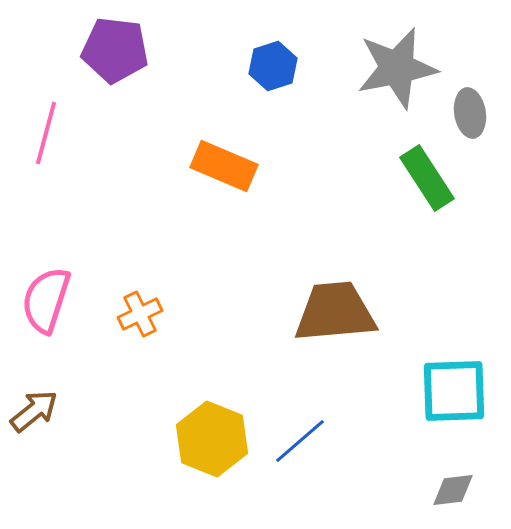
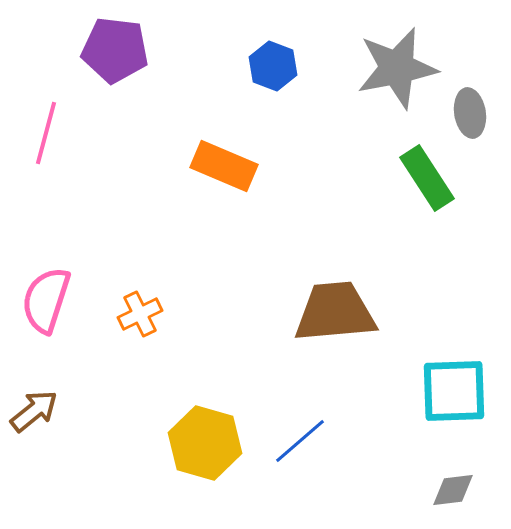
blue hexagon: rotated 21 degrees counterclockwise
yellow hexagon: moved 7 px left, 4 px down; rotated 6 degrees counterclockwise
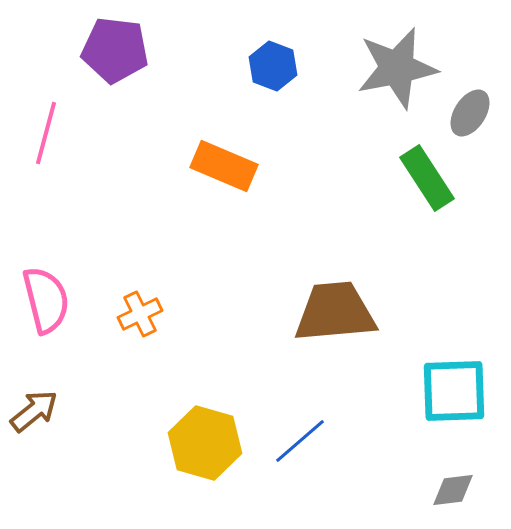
gray ellipse: rotated 42 degrees clockwise
pink semicircle: rotated 148 degrees clockwise
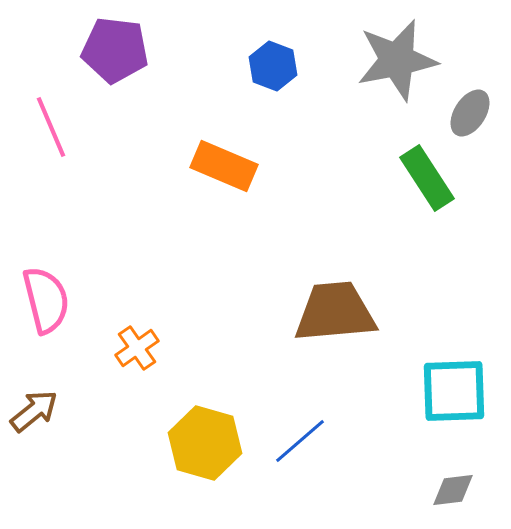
gray star: moved 8 px up
pink line: moved 5 px right, 6 px up; rotated 38 degrees counterclockwise
orange cross: moved 3 px left, 34 px down; rotated 9 degrees counterclockwise
